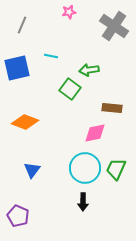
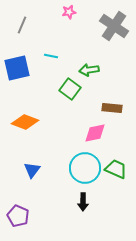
green trapezoid: rotated 90 degrees clockwise
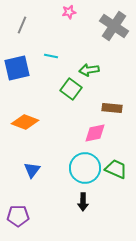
green square: moved 1 px right
purple pentagon: rotated 25 degrees counterclockwise
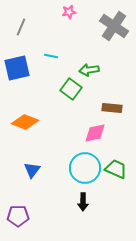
gray line: moved 1 px left, 2 px down
